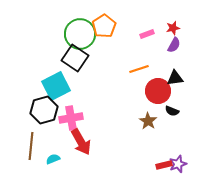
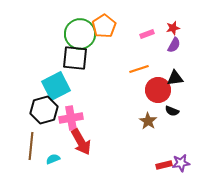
black square: rotated 28 degrees counterclockwise
red circle: moved 1 px up
purple star: moved 3 px right, 1 px up; rotated 12 degrees clockwise
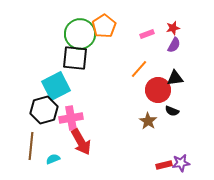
orange line: rotated 30 degrees counterclockwise
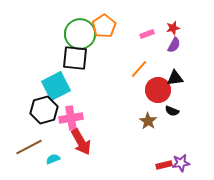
brown line: moved 2 px left, 1 px down; rotated 56 degrees clockwise
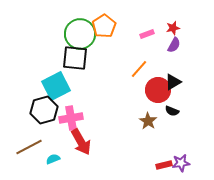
black triangle: moved 2 px left, 4 px down; rotated 24 degrees counterclockwise
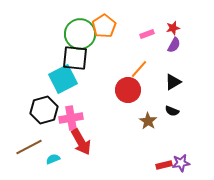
cyan square: moved 7 px right, 7 px up
red circle: moved 30 px left
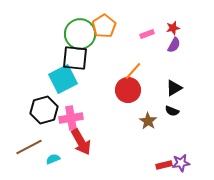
orange line: moved 6 px left, 2 px down
black triangle: moved 1 px right, 6 px down
